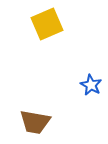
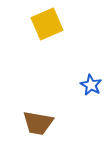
brown trapezoid: moved 3 px right, 1 px down
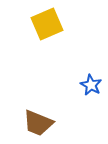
brown trapezoid: rotated 12 degrees clockwise
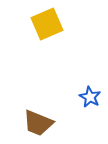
blue star: moved 1 px left, 12 px down
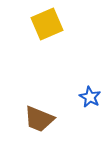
brown trapezoid: moved 1 px right, 4 px up
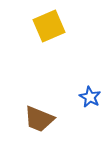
yellow square: moved 2 px right, 2 px down
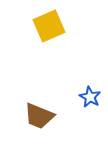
brown trapezoid: moved 3 px up
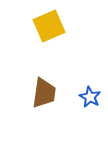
brown trapezoid: moved 5 px right, 23 px up; rotated 104 degrees counterclockwise
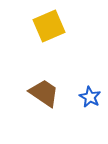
brown trapezoid: rotated 64 degrees counterclockwise
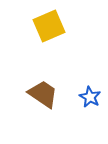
brown trapezoid: moved 1 px left, 1 px down
